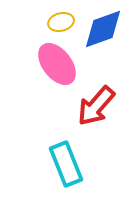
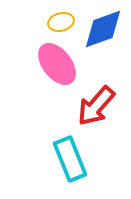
cyan rectangle: moved 4 px right, 5 px up
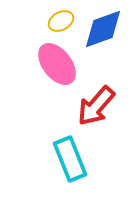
yellow ellipse: moved 1 px up; rotated 15 degrees counterclockwise
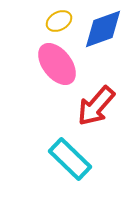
yellow ellipse: moved 2 px left
cyan rectangle: rotated 24 degrees counterclockwise
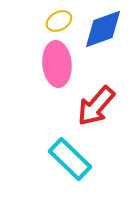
pink ellipse: rotated 33 degrees clockwise
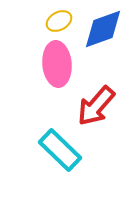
cyan rectangle: moved 10 px left, 9 px up
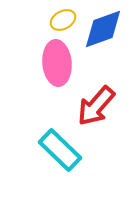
yellow ellipse: moved 4 px right, 1 px up
pink ellipse: moved 1 px up
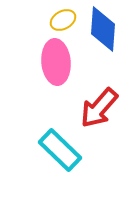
blue diamond: rotated 66 degrees counterclockwise
pink ellipse: moved 1 px left, 1 px up
red arrow: moved 3 px right, 2 px down
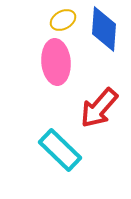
blue diamond: moved 1 px right
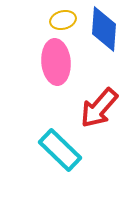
yellow ellipse: rotated 15 degrees clockwise
